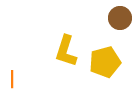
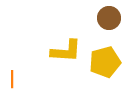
brown circle: moved 11 px left
yellow L-shape: rotated 104 degrees counterclockwise
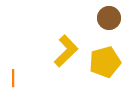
yellow L-shape: rotated 48 degrees counterclockwise
orange line: moved 1 px right, 1 px up
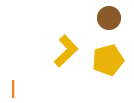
yellow pentagon: moved 3 px right, 2 px up
orange line: moved 11 px down
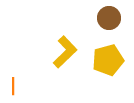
yellow L-shape: moved 1 px left, 1 px down
orange line: moved 3 px up
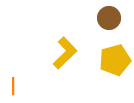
yellow L-shape: moved 1 px down
yellow pentagon: moved 7 px right
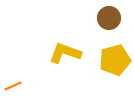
yellow L-shape: rotated 116 degrees counterclockwise
orange line: rotated 66 degrees clockwise
